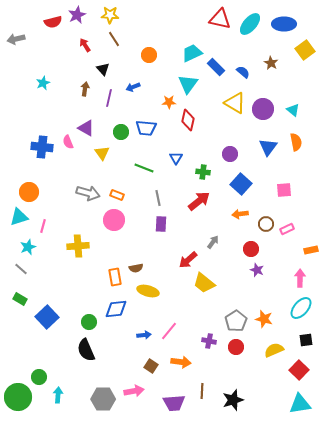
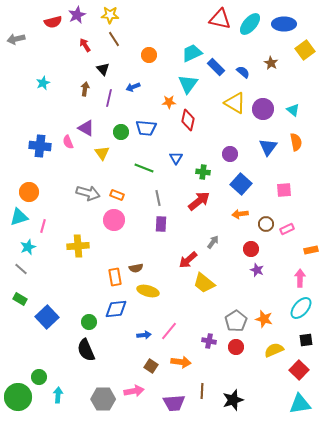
blue cross at (42, 147): moved 2 px left, 1 px up
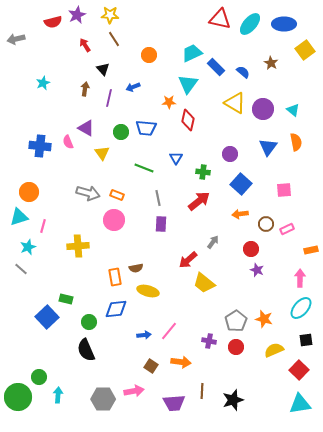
green rectangle at (20, 299): moved 46 px right; rotated 16 degrees counterclockwise
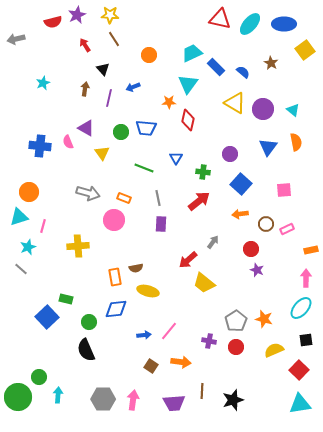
orange rectangle at (117, 195): moved 7 px right, 3 px down
pink arrow at (300, 278): moved 6 px right
pink arrow at (134, 391): moved 1 px left, 9 px down; rotated 72 degrees counterclockwise
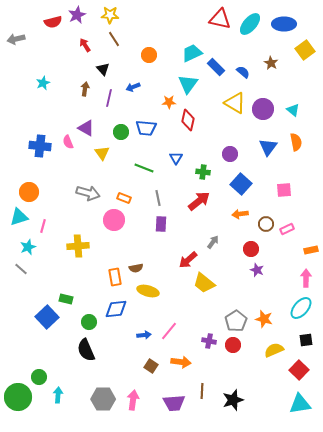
red circle at (236, 347): moved 3 px left, 2 px up
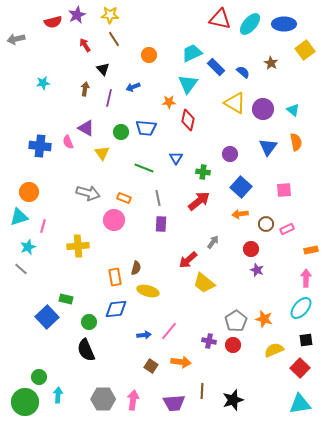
cyan star at (43, 83): rotated 16 degrees clockwise
blue square at (241, 184): moved 3 px down
brown semicircle at (136, 268): rotated 64 degrees counterclockwise
red square at (299, 370): moved 1 px right, 2 px up
green circle at (18, 397): moved 7 px right, 5 px down
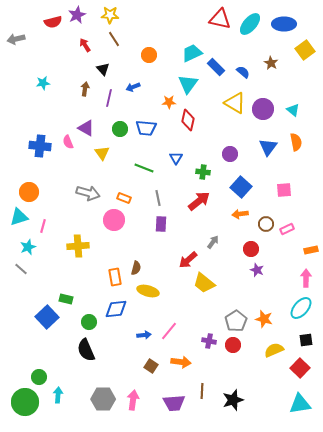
green circle at (121, 132): moved 1 px left, 3 px up
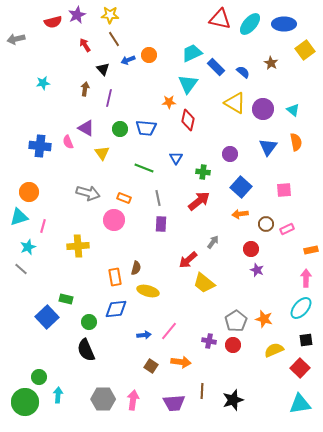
blue arrow at (133, 87): moved 5 px left, 27 px up
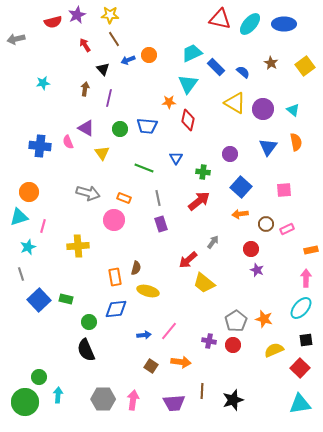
yellow square at (305, 50): moved 16 px down
blue trapezoid at (146, 128): moved 1 px right, 2 px up
purple rectangle at (161, 224): rotated 21 degrees counterclockwise
gray line at (21, 269): moved 5 px down; rotated 32 degrees clockwise
blue square at (47, 317): moved 8 px left, 17 px up
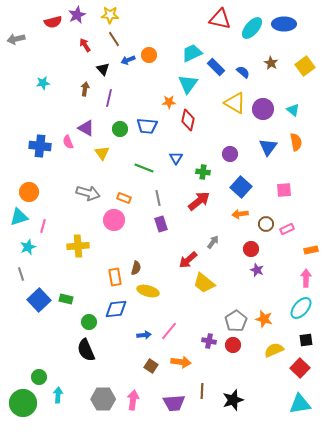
cyan ellipse at (250, 24): moved 2 px right, 4 px down
green circle at (25, 402): moved 2 px left, 1 px down
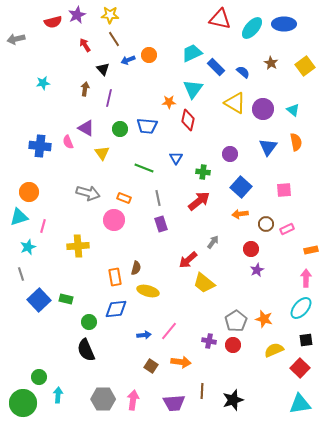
cyan triangle at (188, 84): moved 5 px right, 5 px down
purple star at (257, 270): rotated 24 degrees clockwise
